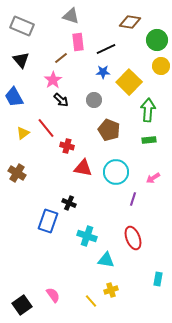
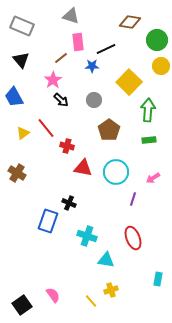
blue star: moved 11 px left, 6 px up
brown pentagon: rotated 15 degrees clockwise
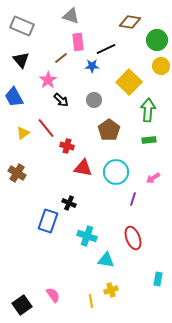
pink star: moved 5 px left
yellow line: rotated 32 degrees clockwise
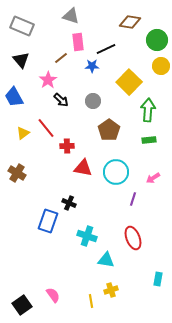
gray circle: moved 1 px left, 1 px down
red cross: rotated 16 degrees counterclockwise
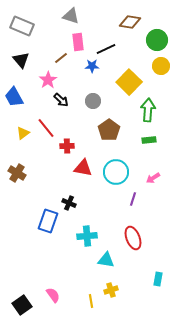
cyan cross: rotated 24 degrees counterclockwise
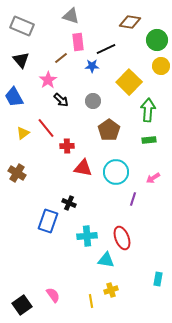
red ellipse: moved 11 px left
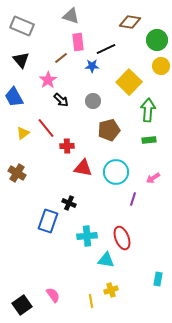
brown pentagon: rotated 20 degrees clockwise
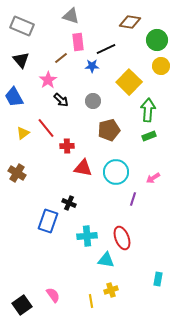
green rectangle: moved 4 px up; rotated 16 degrees counterclockwise
